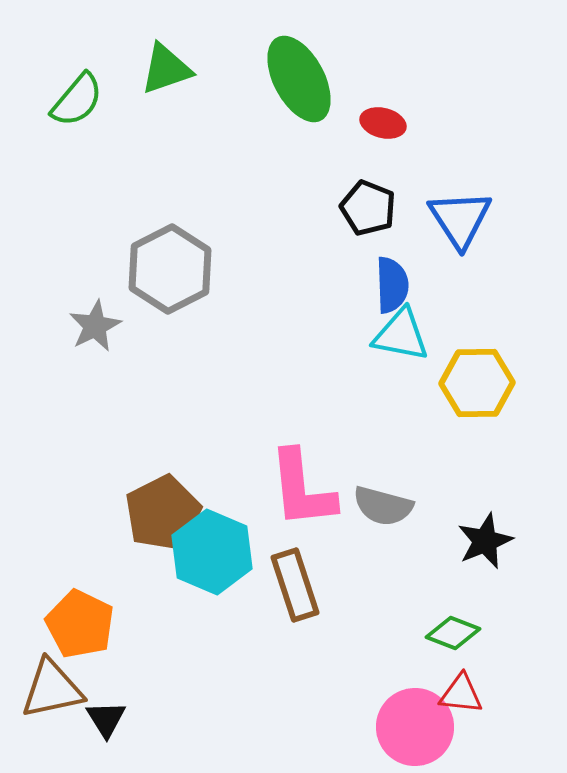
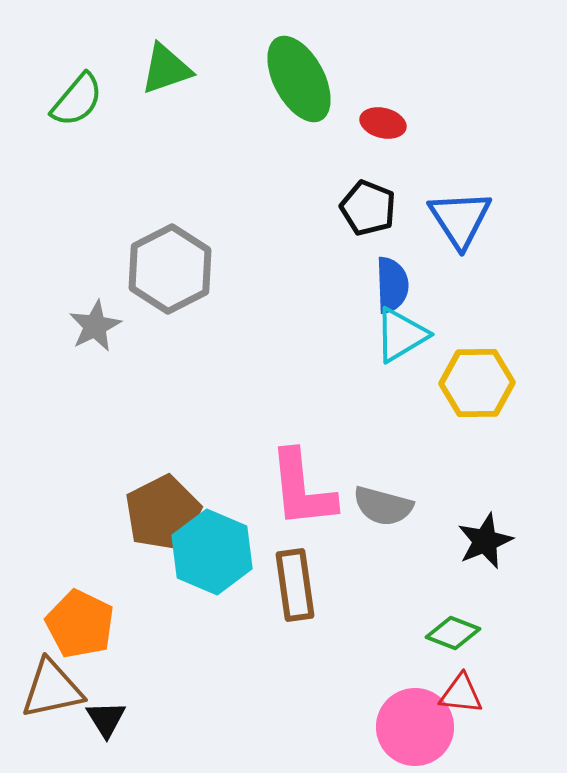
cyan triangle: rotated 42 degrees counterclockwise
brown rectangle: rotated 10 degrees clockwise
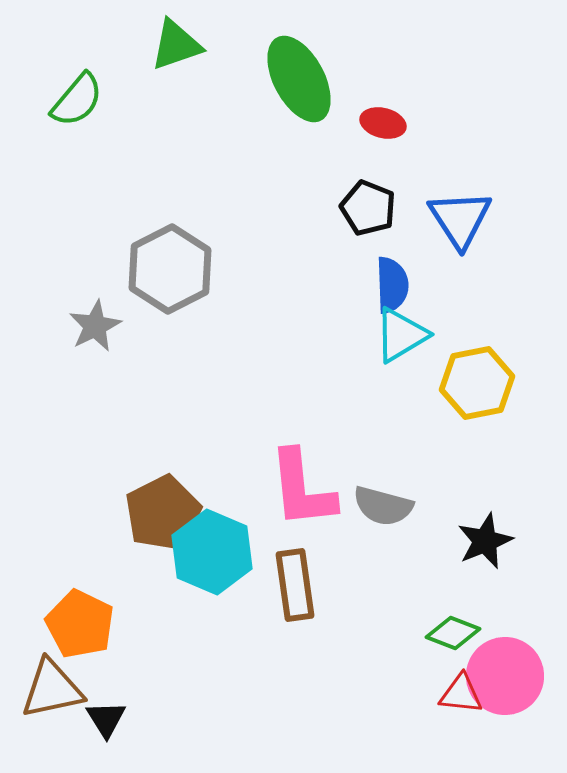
green triangle: moved 10 px right, 24 px up
yellow hexagon: rotated 10 degrees counterclockwise
pink circle: moved 90 px right, 51 px up
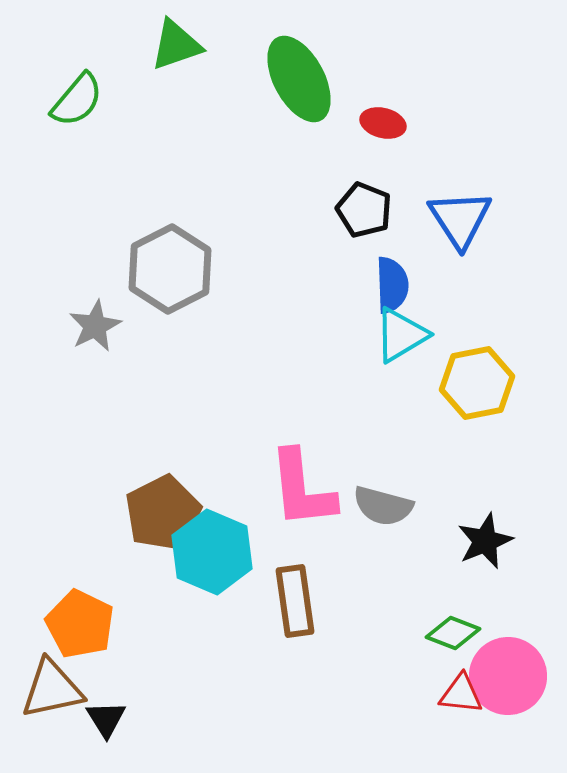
black pentagon: moved 4 px left, 2 px down
brown rectangle: moved 16 px down
pink circle: moved 3 px right
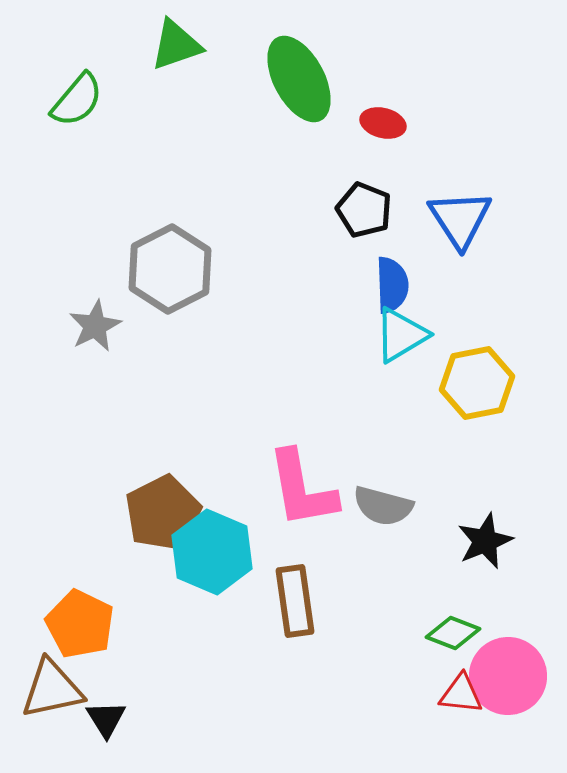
pink L-shape: rotated 4 degrees counterclockwise
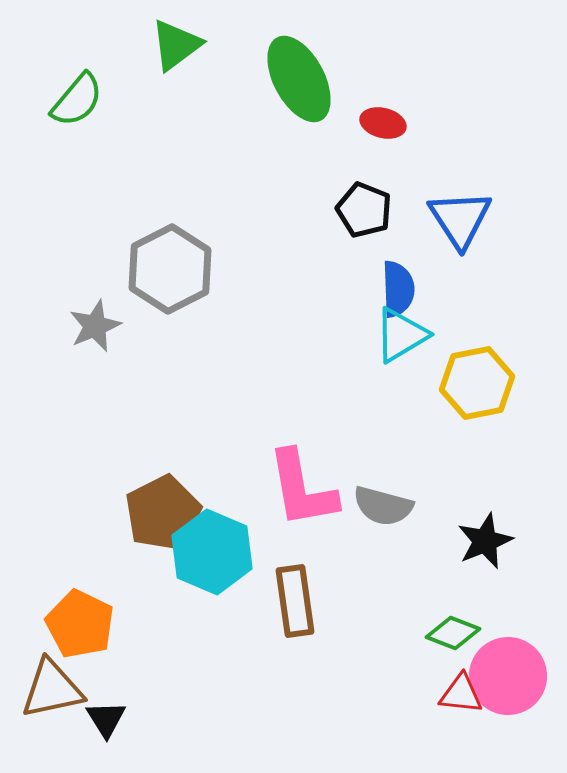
green triangle: rotated 18 degrees counterclockwise
blue semicircle: moved 6 px right, 4 px down
gray star: rotated 4 degrees clockwise
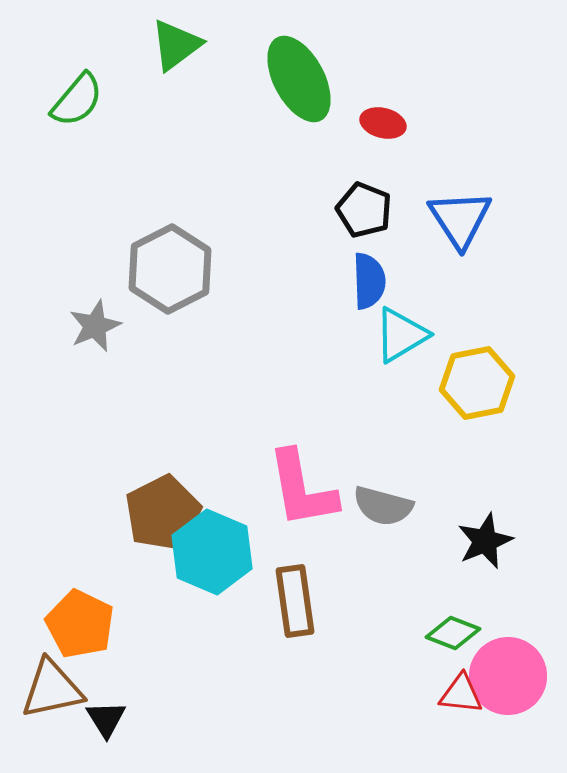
blue semicircle: moved 29 px left, 8 px up
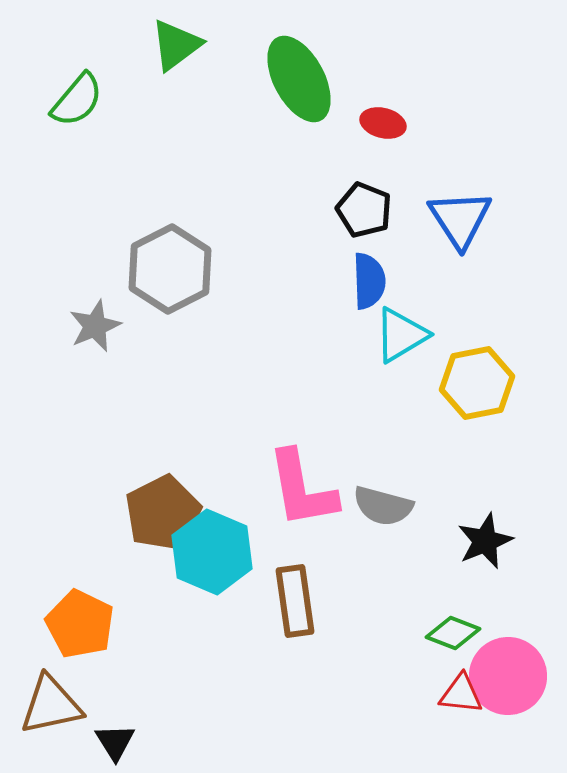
brown triangle: moved 1 px left, 16 px down
black triangle: moved 9 px right, 23 px down
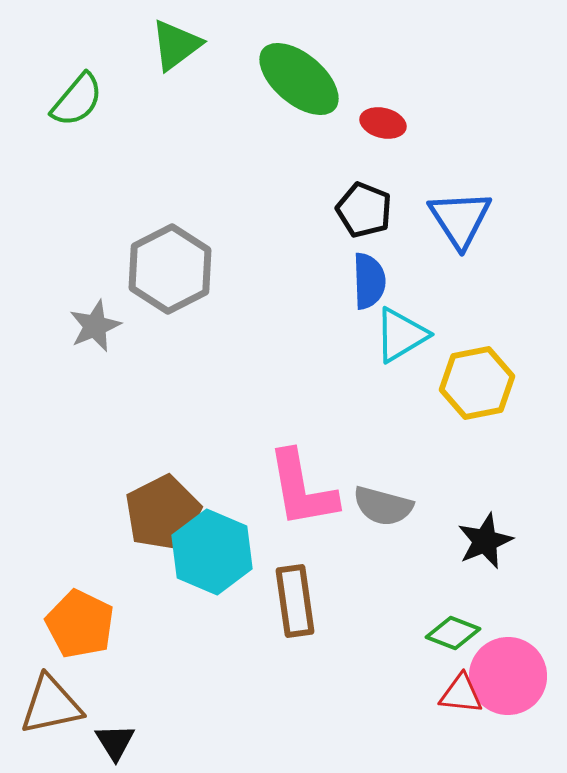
green ellipse: rotated 22 degrees counterclockwise
